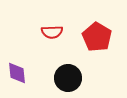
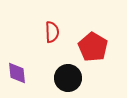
red semicircle: rotated 90 degrees counterclockwise
red pentagon: moved 4 px left, 10 px down
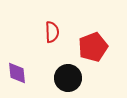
red pentagon: rotated 20 degrees clockwise
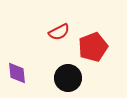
red semicircle: moved 7 px right; rotated 65 degrees clockwise
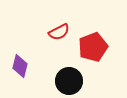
purple diamond: moved 3 px right, 7 px up; rotated 20 degrees clockwise
black circle: moved 1 px right, 3 px down
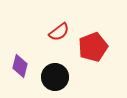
red semicircle: rotated 10 degrees counterclockwise
black circle: moved 14 px left, 4 px up
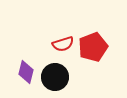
red semicircle: moved 4 px right, 12 px down; rotated 20 degrees clockwise
purple diamond: moved 6 px right, 6 px down
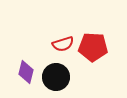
red pentagon: rotated 24 degrees clockwise
black circle: moved 1 px right
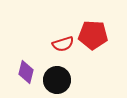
red pentagon: moved 12 px up
black circle: moved 1 px right, 3 px down
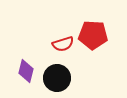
purple diamond: moved 1 px up
black circle: moved 2 px up
